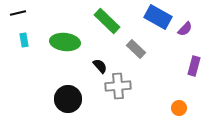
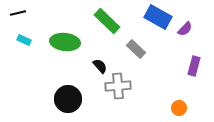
cyan rectangle: rotated 56 degrees counterclockwise
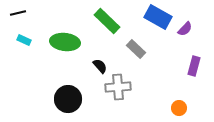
gray cross: moved 1 px down
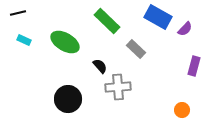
green ellipse: rotated 24 degrees clockwise
orange circle: moved 3 px right, 2 px down
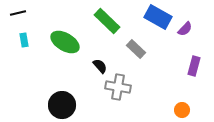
cyan rectangle: rotated 56 degrees clockwise
gray cross: rotated 15 degrees clockwise
black circle: moved 6 px left, 6 px down
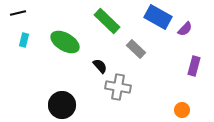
cyan rectangle: rotated 24 degrees clockwise
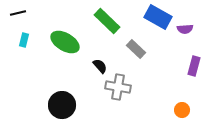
purple semicircle: rotated 42 degrees clockwise
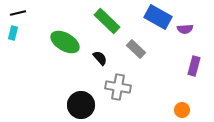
cyan rectangle: moved 11 px left, 7 px up
black semicircle: moved 8 px up
black circle: moved 19 px right
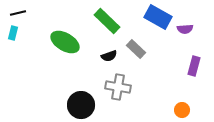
black semicircle: moved 9 px right, 2 px up; rotated 112 degrees clockwise
